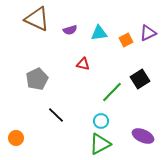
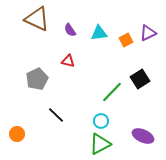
purple semicircle: rotated 72 degrees clockwise
red triangle: moved 15 px left, 3 px up
orange circle: moved 1 px right, 4 px up
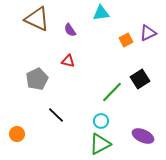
cyan triangle: moved 2 px right, 20 px up
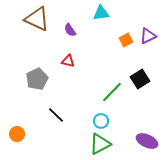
purple triangle: moved 3 px down
purple ellipse: moved 4 px right, 5 px down
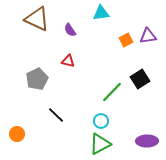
purple triangle: rotated 18 degrees clockwise
purple ellipse: rotated 25 degrees counterclockwise
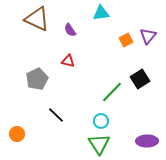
purple triangle: rotated 42 degrees counterclockwise
green triangle: moved 1 px left; rotated 35 degrees counterclockwise
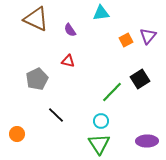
brown triangle: moved 1 px left
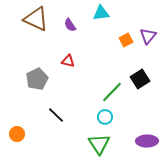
purple semicircle: moved 5 px up
cyan circle: moved 4 px right, 4 px up
